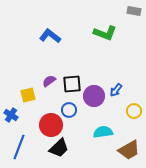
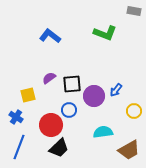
purple semicircle: moved 3 px up
blue cross: moved 5 px right, 2 px down
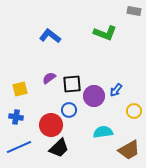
yellow square: moved 8 px left, 6 px up
blue cross: rotated 24 degrees counterclockwise
blue line: rotated 45 degrees clockwise
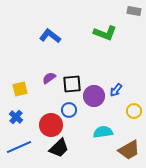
blue cross: rotated 32 degrees clockwise
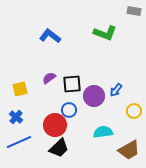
red circle: moved 4 px right
blue line: moved 5 px up
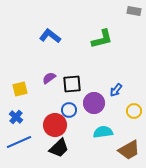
green L-shape: moved 3 px left, 6 px down; rotated 35 degrees counterclockwise
purple circle: moved 7 px down
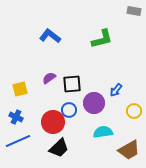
blue cross: rotated 16 degrees counterclockwise
red circle: moved 2 px left, 3 px up
blue line: moved 1 px left, 1 px up
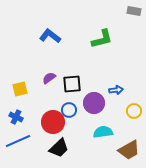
blue arrow: rotated 136 degrees counterclockwise
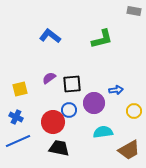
black trapezoid: rotated 125 degrees counterclockwise
